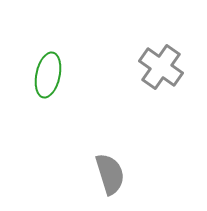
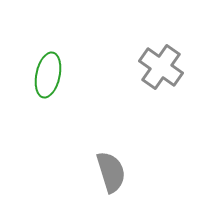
gray semicircle: moved 1 px right, 2 px up
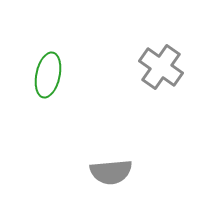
gray semicircle: rotated 102 degrees clockwise
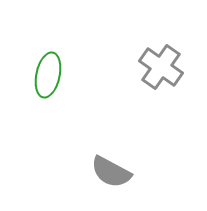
gray semicircle: rotated 33 degrees clockwise
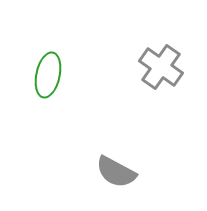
gray semicircle: moved 5 px right
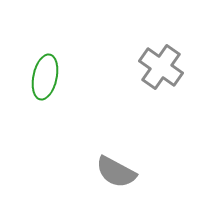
green ellipse: moved 3 px left, 2 px down
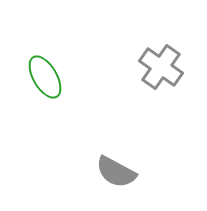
green ellipse: rotated 42 degrees counterclockwise
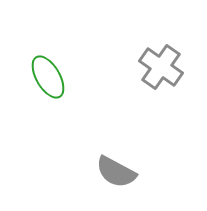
green ellipse: moved 3 px right
